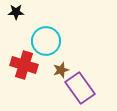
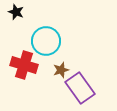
black star: rotated 21 degrees clockwise
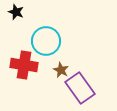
red cross: rotated 8 degrees counterclockwise
brown star: rotated 28 degrees counterclockwise
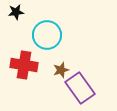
black star: rotated 28 degrees counterclockwise
cyan circle: moved 1 px right, 6 px up
brown star: rotated 28 degrees clockwise
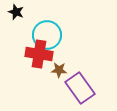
black star: rotated 28 degrees clockwise
red cross: moved 15 px right, 11 px up
brown star: moved 2 px left; rotated 21 degrees clockwise
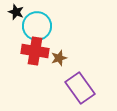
cyan circle: moved 10 px left, 9 px up
red cross: moved 4 px left, 3 px up
brown star: moved 12 px up; rotated 21 degrees counterclockwise
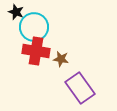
cyan circle: moved 3 px left, 1 px down
red cross: moved 1 px right
brown star: moved 2 px right, 1 px down; rotated 28 degrees clockwise
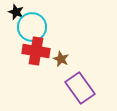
cyan circle: moved 2 px left
brown star: rotated 14 degrees clockwise
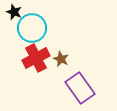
black star: moved 2 px left
cyan circle: moved 1 px down
red cross: moved 7 px down; rotated 36 degrees counterclockwise
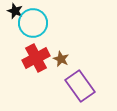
black star: moved 1 px right, 1 px up
cyan circle: moved 1 px right, 5 px up
purple rectangle: moved 2 px up
